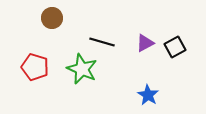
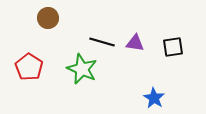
brown circle: moved 4 px left
purple triangle: moved 10 px left; rotated 36 degrees clockwise
black square: moved 2 px left; rotated 20 degrees clockwise
red pentagon: moved 6 px left; rotated 16 degrees clockwise
blue star: moved 6 px right, 3 px down
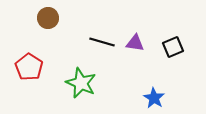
black square: rotated 15 degrees counterclockwise
green star: moved 1 px left, 14 px down
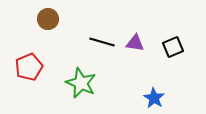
brown circle: moved 1 px down
red pentagon: rotated 16 degrees clockwise
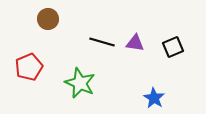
green star: moved 1 px left
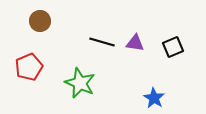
brown circle: moved 8 px left, 2 px down
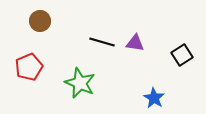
black square: moved 9 px right, 8 px down; rotated 10 degrees counterclockwise
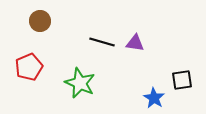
black square: moved 25 px down; rotated 25 degrees clockwise
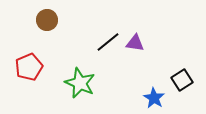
brown circle: moved 7 px right, 1 px up
black line: moved 6 px right; rotated 55 degrees counterclockwise
black square: rotated 25 degrees counterclockwise
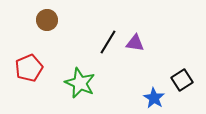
black line: rotated 20 degrees counterclockwise
red pentagon: moved 1 px down
